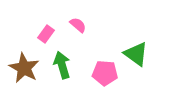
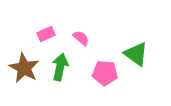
pink semicircle: moved 3 px right, 13 px down
pink rectangle: rotated 30 degrees clockwise
green arrow: moved 2 px left, 2 px down; rotated 28 degrees clockwise
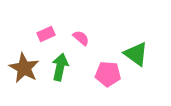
pink pentagon: moved 3 px right, 1 px down
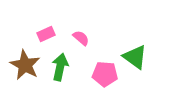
green triangle: moved 1 px left, 3 px down
brown star: moved 1 px right, 3 px up
pink pentagon: moved 3 px left
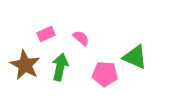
green triangle: rotated 12 degrees counterclockwise
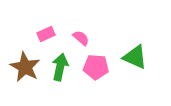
brown star: moved 2 px down
pink pentagon: moved 9 px left, 7 px up
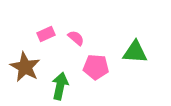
pink semicircle: moved 5 px left
green triangle: moved 5 px up; rotated 20 degrees counterclockwise
green arrow: moved 19 px down
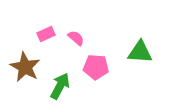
green triangle: moved 5 px right
green arrow: rotated 16 degrees clockwise
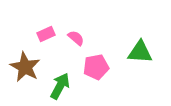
pink pentagon: rotated 15 degrees counterclockwise
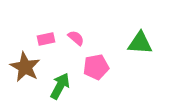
pink rectangle: moved 5 px down; rotated 12 degrees clockwise
green triangle: moved 9 px up
